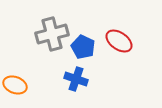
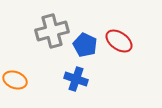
gray cross: moved 3 px up
blue pentagon: moved 2 px right, 2 px up
orange ellipse: moved 5 px up
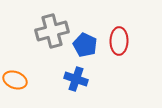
red ellipse: rotated 56 degrees clockwise
